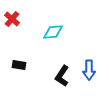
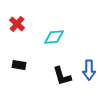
red cross: moved 5 px right, 5 px down
cyan diamond: moved 1 px right, 5 px down
black L-shape: rotated 50 degrees counterclockwise
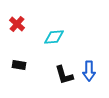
blue arrow: moved 1 px down
black L-shape: moved 2 px right, 1 px up
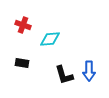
red cross: moved 6 px right, 1 px down; rotated 21 degrees counterclockwise
cyan diamond: moved 4 px left, 2 px down
black rectangle: moved 3 px right, 2 px up
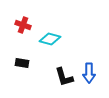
cyan diamond: rotated 20 degrees clockwise
blue arrow: moved 2 px down
black L-shape: moved 2 px down
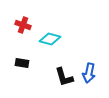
blue arrow: rotated 12 degrees clockwise
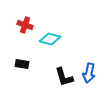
red cross: moved 2 px right
black rectangle: moved 1 px down
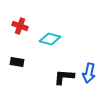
red cross: moved 5 px left, 1 px down
black rectangle: moved 5 px left, 2 px up
black L-shape: rotated 110 degrees clockwise
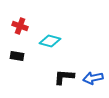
cyan diamond: moved 2 px down
black rectangle: moved 6 px up
blue arrow: moved 4 px right, 5 px down; rotated 66 degrees clockwise
